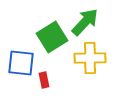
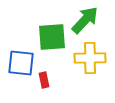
green arrow: moved 2 px up
green square: rotated 28 degrees clockwise
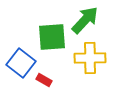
blue square: rotated 32 degrees clockwise
red rectangle: rotated 49 degrees counterclockwise
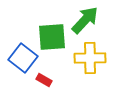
blue square: moved 2 px right, 5 px up
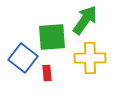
green arrow: rotated 8 degrees counterclockwise
red rectangle: moved 3 px right, 7 px up; rotated 56 degrees clockwise
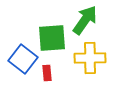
green square: moved 1 px down
blue square: moved 1 px down
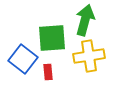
green arrow: rotated 20 degrees counterclockwise
yellow cross: moved 1 px left, 2 px up; rotated 8 degrees counterclockwise
red rectangle: moved 1 px right, 1 px up
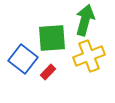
yellow cross: rotated 12 degrees counterclockwise
red rectangle: rotated 49 degrees clockwise
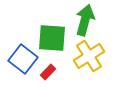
green square: rotated 8 degrees clockwise
yellow cross: rotated 12 degrees counterclockwise
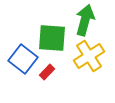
red rectangle: moved 1 px left
